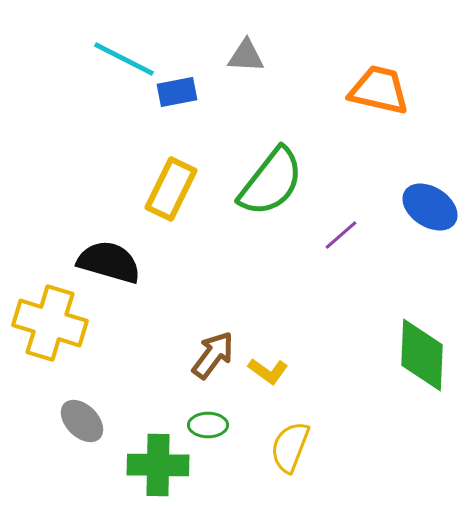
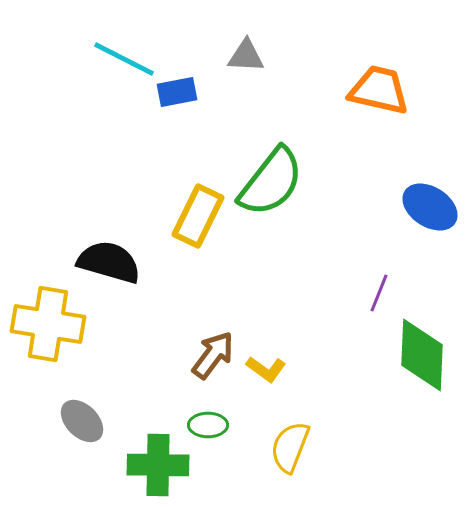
yellow rectangle: moved 27 px right, 27 px down
purple line: moved 38 px right, 58 px down; rotated 27 degrees counterclockwise
yellow cross: moved 2 px left, 1 px down; rotated 8 degrees counterclockwise
yellow L-shape: moved 2 px left, 2 px up
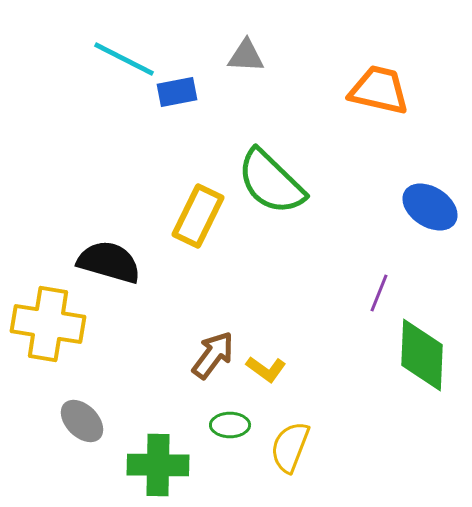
green semicircle: rotated 96 degrees clockwise
green ellipse: moved 22 px right
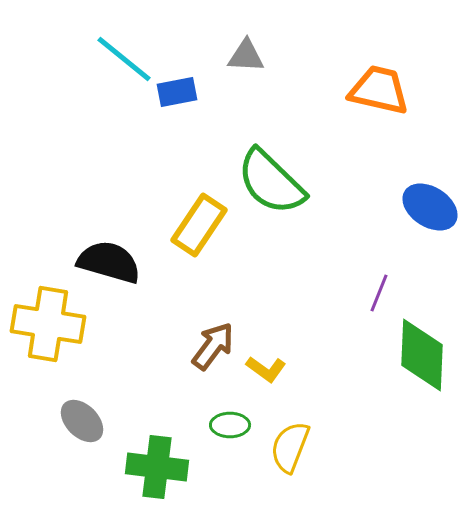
cyan line: rotated 12 degrees clockwise
yellow rectangle: moved 1 px right, 9 px down; rotated 8 degrees clockwise
brown arrow: moved 9 px up
green cross: moved 1 px left, 2 px down; rotated 6 degrees clockwise
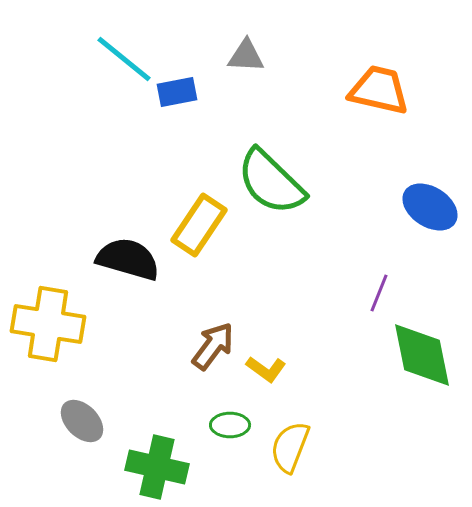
black semicircle: moved 19 px right, 3 px up
green diamond: rotated 14 degrees counterclockwise
green cross: rotated 6 degrees clockwise
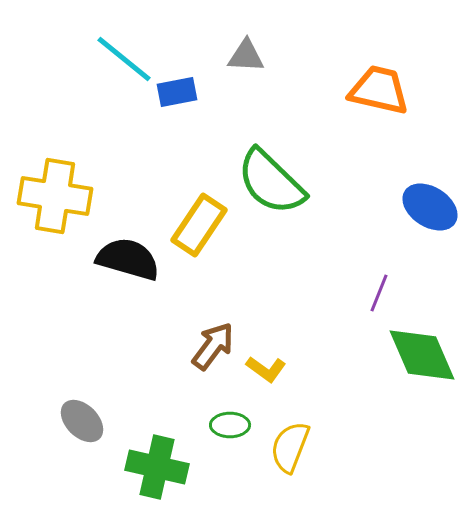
yellow cross: moved 7 px right, 128 px up
green diamond: rotated 12 degrees counterclockwise
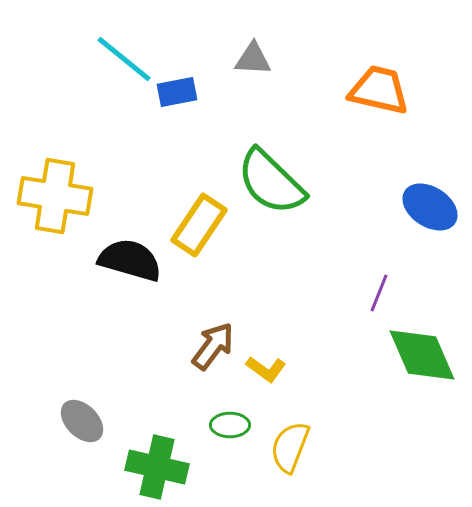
gray triangle: moved 7 px right, 3 px down
black semicircle: moved 2 px right, 1 px down
